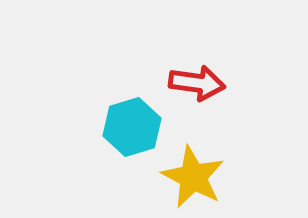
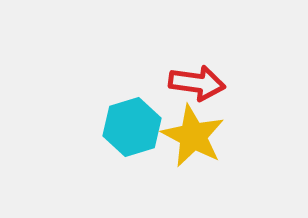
yellow star: moved 41 px up
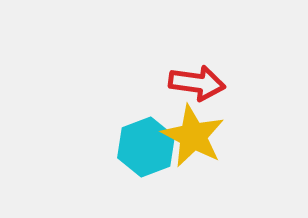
cyan hexagon: moved 14 px right, 20 px down; rotated 4 degrees counterclockwise
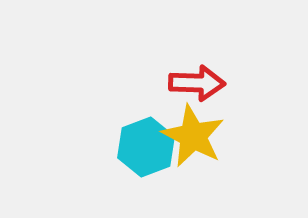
red arrow: rotated 6 degrees counterclockwise
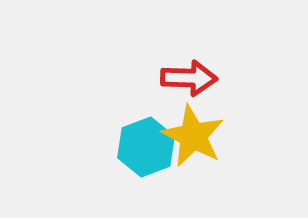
red arrow: moved 8 px left, 5 px up
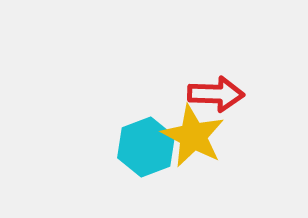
red arrow: moved 27 px right, 16 px down
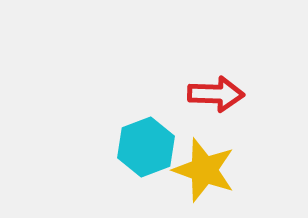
yellow star: moved 11 px right, 34 px down; rotated 8 degrees counterclockwise
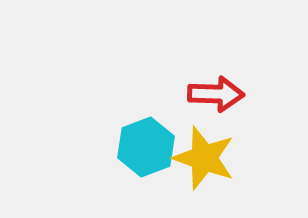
yellow star: moved 12 px up
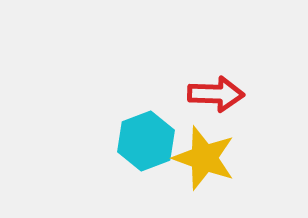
cyan hexagon: moved 6 px up
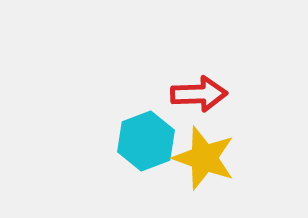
red arrow: moved 17 px left; rotated 4 degrees counterclockwise
